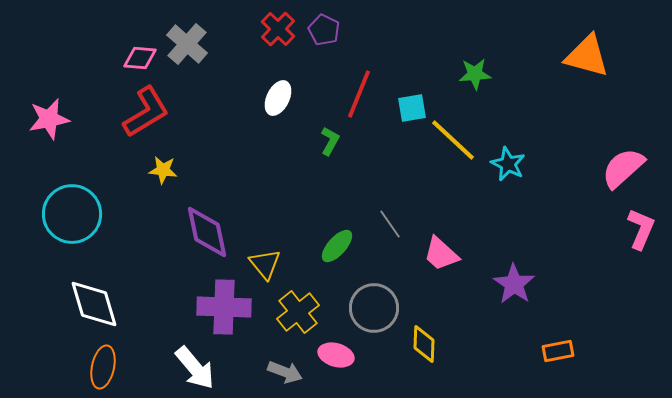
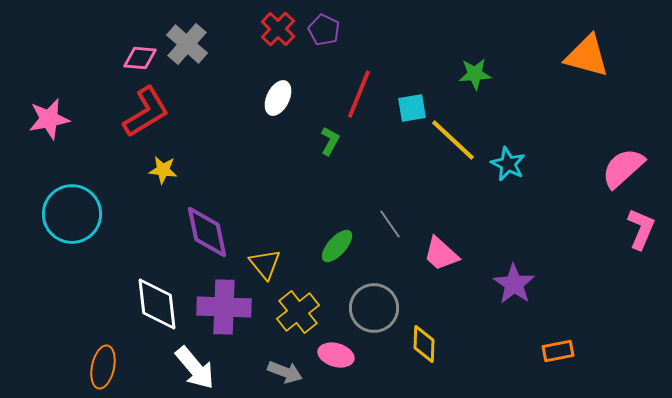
white diamond: moved 63 px right; rotated 10 degrees clockwise
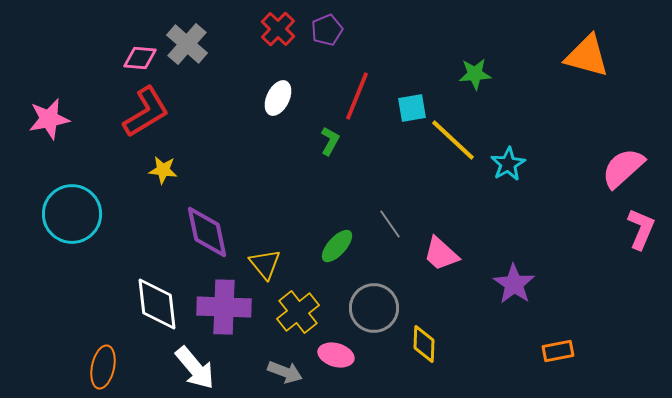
purple pentagon: moved 3 px right; rotated 24 degrees clockwise
red line: moved 2 px left, 2 px down
cyan star: rotated 16 degrees clockwise
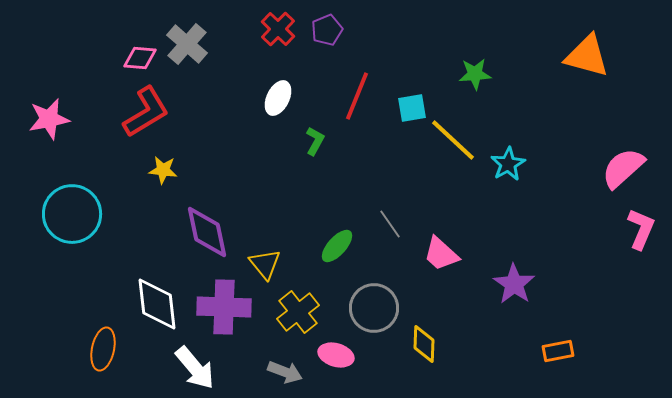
green L-shape: moved 15 px left
orange ellipse: moved 18 px up
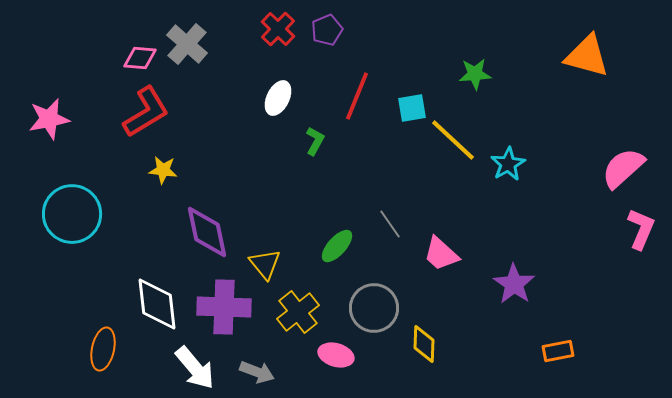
gray arrow: moved 28 px left
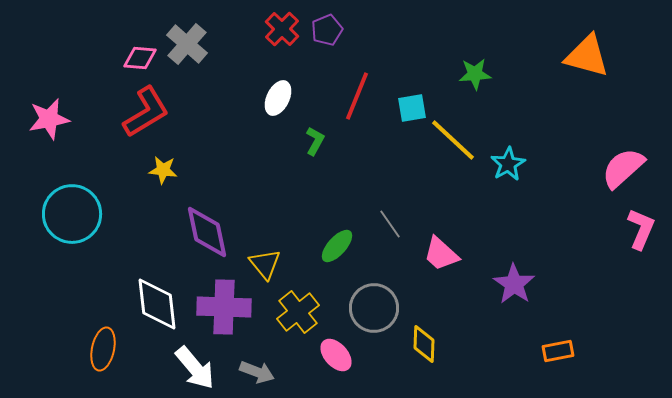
red cross: moved 4 px right
pink ellipse: rotated 32 degrees clockwise
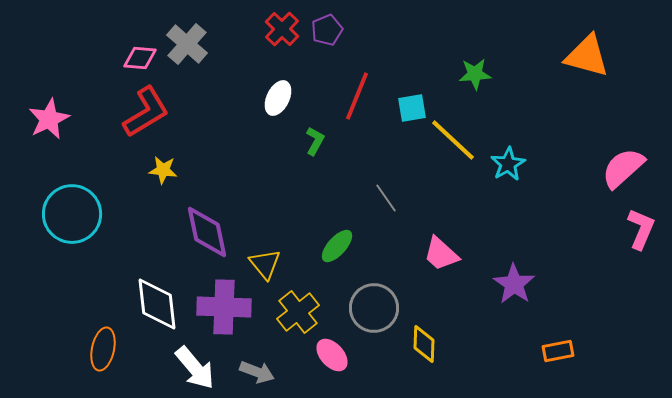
pink star: rotated 15 degrees counterclockwise
gray line: moved 4 px left, 26 px up
pink ellipse: moved 4 px left
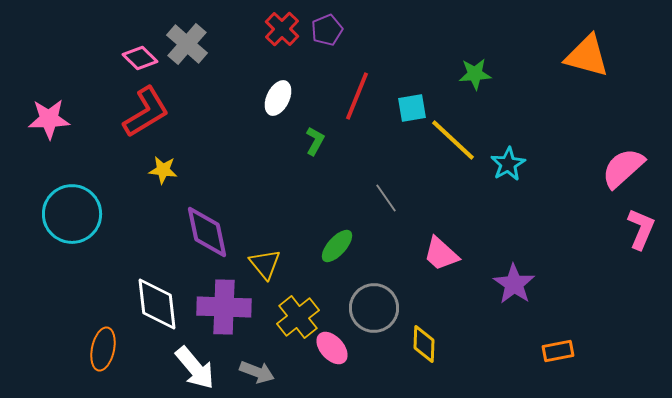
pink diamond: rotated 40 degrees clockwise
pink star: rotated 24 degrees clockwise
yellow cross: moved 5 px down
pink ellipse: moved 7 px up
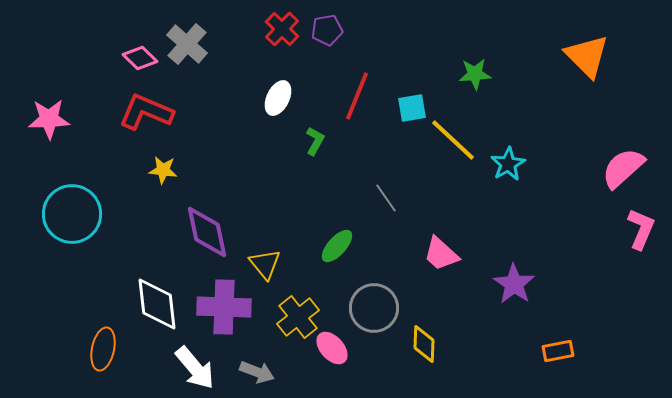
purple pentagon: rotated 12 degrees clockwise
orange triangle: rotated 30 degrees clockwise
red L-shape: rotated 126 degrees counterclockwise
